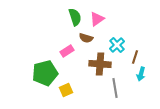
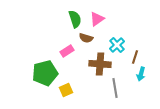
green semicircle: moved 2 px down
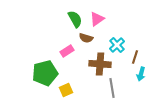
green semicircle: rotated 12 degrees counterclockwise
gray line: moved 3 px left
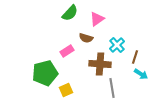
green semicircle: moved 5 px left, 6 px up; rotated 72 degrees clockwise
cyan arrow: rotated 72 degrees counterclockwise
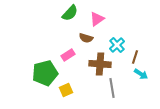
pink rectangle: moved 1 px right, 4 px down
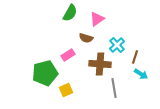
green semicircle: rotated 12 degrees counterclockwise
gray line: moved 2 px right
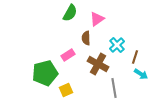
brown semicircle: rotated 72 degrees clockwise
brown cross: moved 2 px left; rotated 25 degrees clockwise
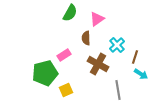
pink rectangle: moved 4 px left
gray line: moved 4 px right, 2 px down
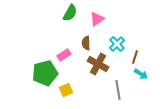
brown semicircle: moved 5 px down
cyan cross: moved 1 px up
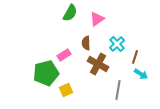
green pentagon: moved 1 px right
gray line: rotated 18 degrees clockwise
